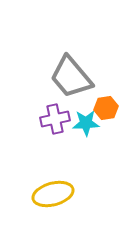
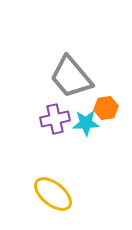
yellow ellipse: rotated 54 degrees clockwise
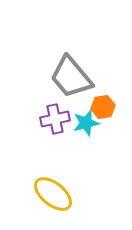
orange hexagon: moved 3 px left, 1 px up
cyan star: rotated 12 degrees counterclockwise
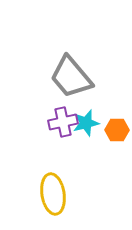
orange hexagon: moved 14 px right, 23 px down; rotated 10 degrees clockwise
purple cross: moved 8 px right, 3 px down
yellow ellipse: rotated 42 degrees clockwise
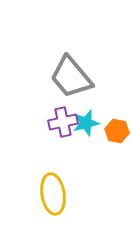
orange hexagon: moved 1 px down; rotated 10 degrees clockwise
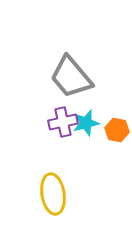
orange hexagon: moved 1 px up
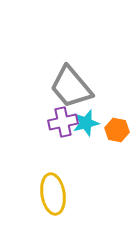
gray trapezoid: moved 10 px down
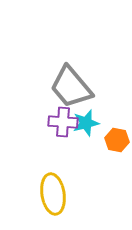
purple cross: rotated 16 degrees clockwise
orange hexagon: moved 10 px down
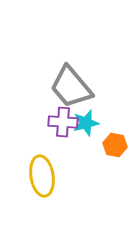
orange hexagon: moved 2 px left, 5 px down
yellow ellipse: moved 11 px left, 18 px up
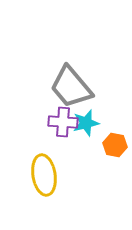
yellow ellipse: moved 2 px right, 1 px up
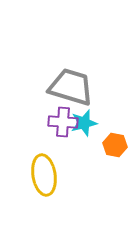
gray trapezoid: rotated 147 degrees clockwise
cyan star: moved 2 px left
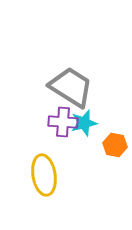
gray trapezoid: rotated 15 degrees clockwise
